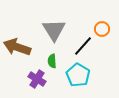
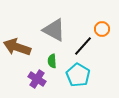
gray triangle: rotated 30 degrees counterclockwise
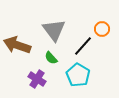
gray triangle: rotated 25 degrees clockwise
brown arrow: moved 2 px up
green semicircle: moved 1 px left, 3 px up; rotated 40 degrees counterclockwise
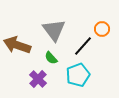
cyan pentagon: rotated 20 degrees clockwise
purple cross: moved 1 px right; rotated 12 degrees clockwise
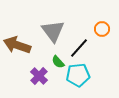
gray triangle: moved 1 px left, 1 px down
black line: moved 4 px left, 2 px down
green semicircle: moved 7 px right, 4 px down
cyan pentagon: rotated 15 degrees clockwise
purple cross: moved 1 px right, 3 px up
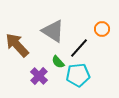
gray triangle: rotated 20 degrees counterclockwise
brown arrow: rotated 28 degrees clockwise
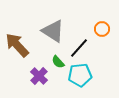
cyan pentagon: moved 2 px right
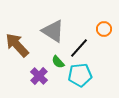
orange circle: moved 2 px right
